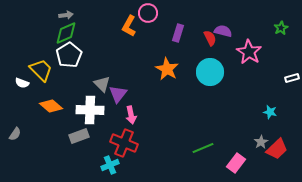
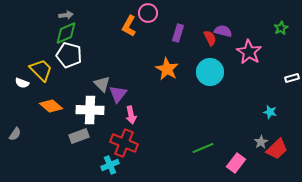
white pentagon: rotated 25 degrees counterclockwise
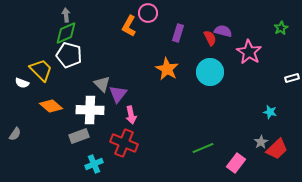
gray arrow: rotated 88 degrees counterclockwise
cyan cross: moved 16 px left, 1 px up
